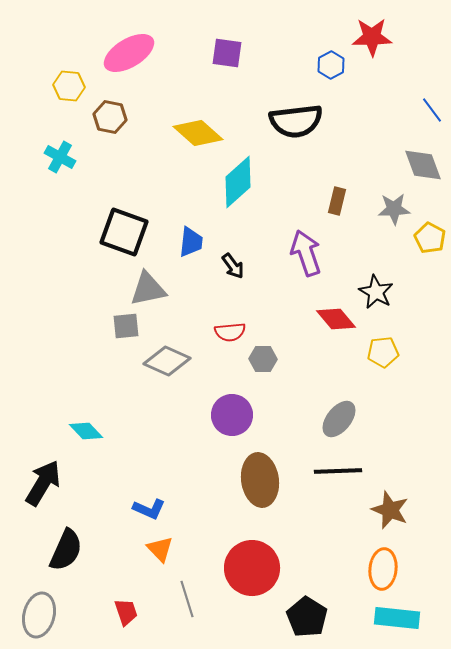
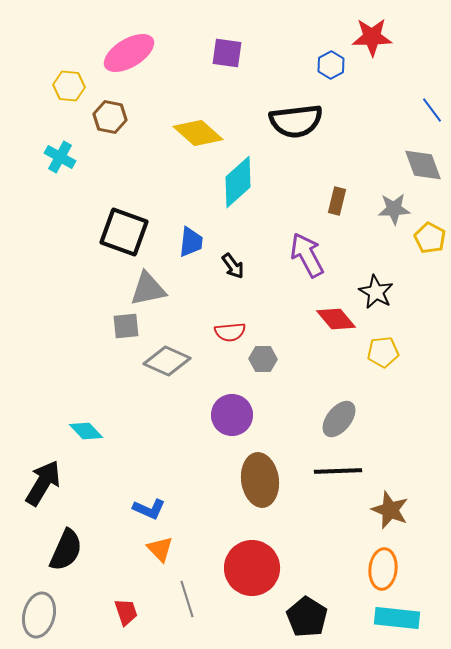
purple arrow at (306, 253): moved 1 px right, 2 px down; rotated 9 degrees counterclockwise
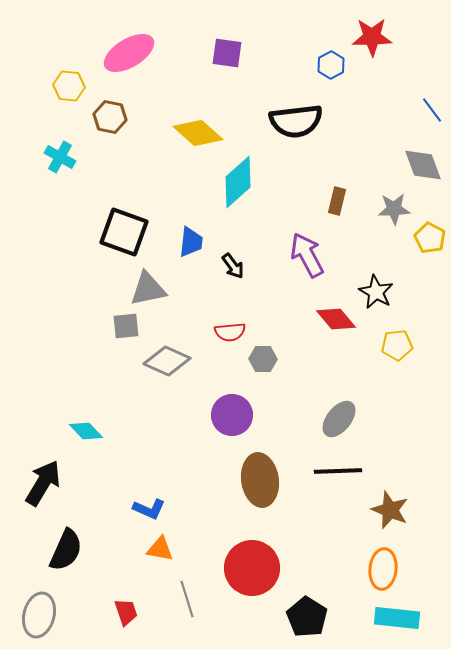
yellow pentagon at (383, 352): moved 14 px right, 7 px up
orange triangle at (160, 549): rotated 36 degrees counterclockwise
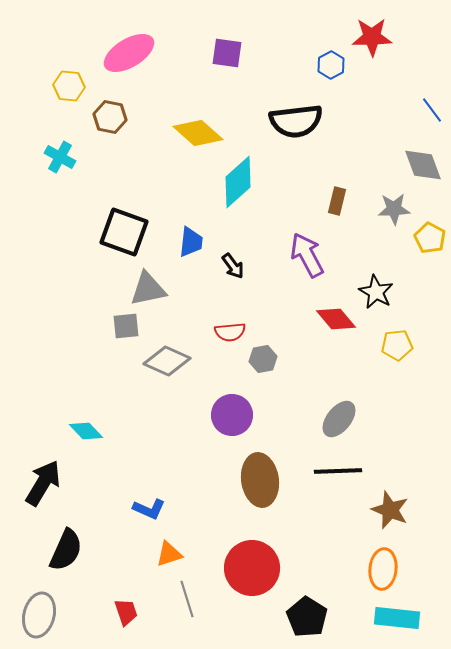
gray hexagon at (263, 359): rotated 12 degrees counterclockwise
orange triangle at (160, 549): moved 9 px right, 5 px down; rotated 28 degrees counterclockwise
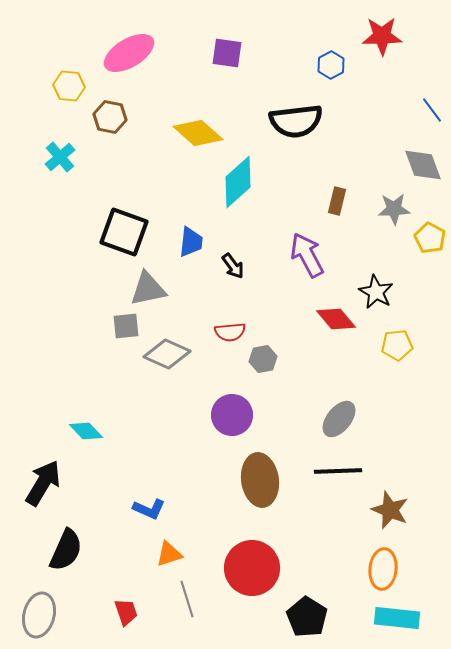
red star at (372, 37): moved 10 px right, 1 px up
cyan cross at (60, 157): rotated 20 degrees clockwise
gray diamond at (167, 361): moved 7 px up
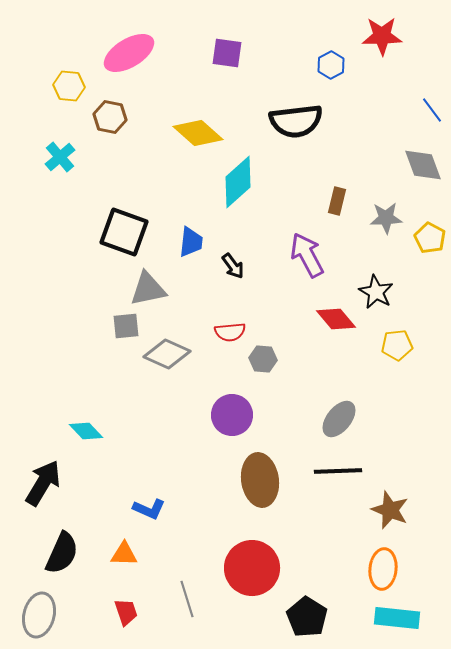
gray star at (394, 209): moved 8 px left, 9 px down
gray hexagon at (263, 359): rotated 16 degrees clockwise
black semicircle at (66, 550): moved 4 px left, 3 px down
orange triangle at (169, 554): moved 45 px left; rotated 20 degrees clockwise
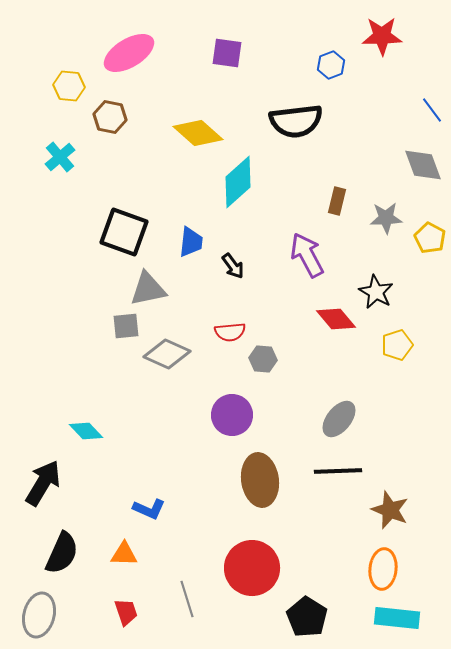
blue hexagon at (331, 65): rotated 8 degrees clockwise
yellow pentagon at (397, 345): rotated 12 degrees counterclockwise
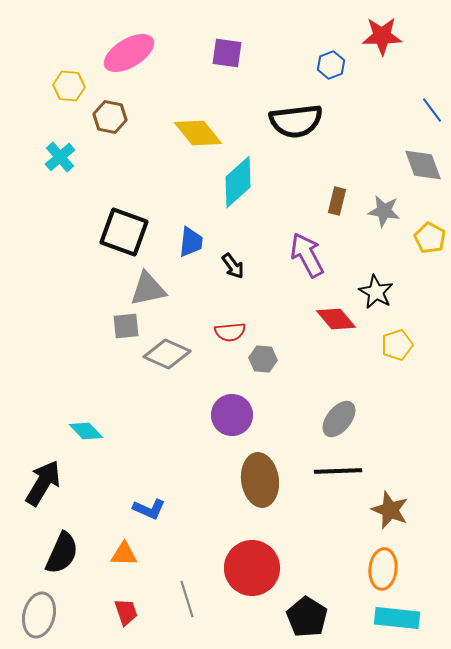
yellow diamond at (198, 133): rotated 9 degrees clockwise
gray star at (386, 218): moved 2 px left, 7 px up; rotated 12 degrees clockwise
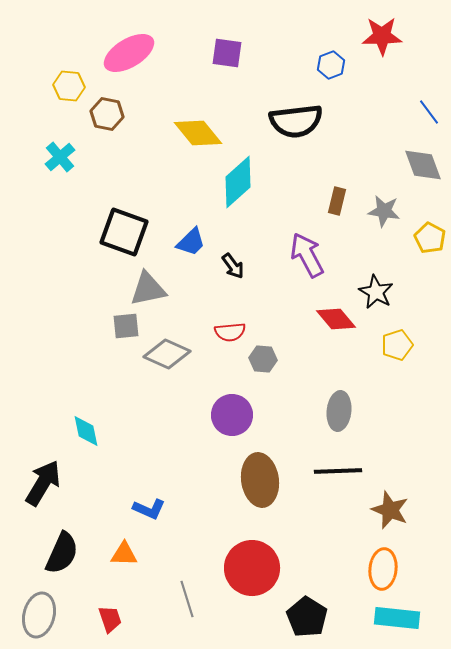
blue line at (432, 110): moved 3 px left, 2 px down
brown hexagon at (110, 117): moved 3 px left, 3 px up
blue trapezoid at (191, 242): rotated 40 degrees clockwise
gray ellipse at (339, 419): moved 8 px up; rotated 33 degrees counterclockwise
cyan diamond at (86, 431): rotated 32 degrees clockwise
red trapezoid at (126, 612): moved 16 px left, 7 px down
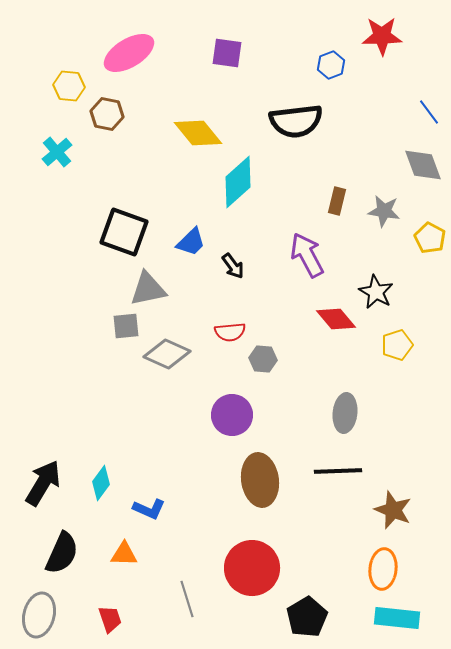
cyan cross at (60, 157): moved 3 px left, 5 px up
gray ellipse at (339, 411): moved 6 px right, 2 px down
cyan diamond at (86, 431): moved 15 px right, 52 px down; rotated 48 degrees clockwise
brown star at (390, 510): moved 3 px right
black pentagon at (307, 617): rotated 9 degrees clockwise
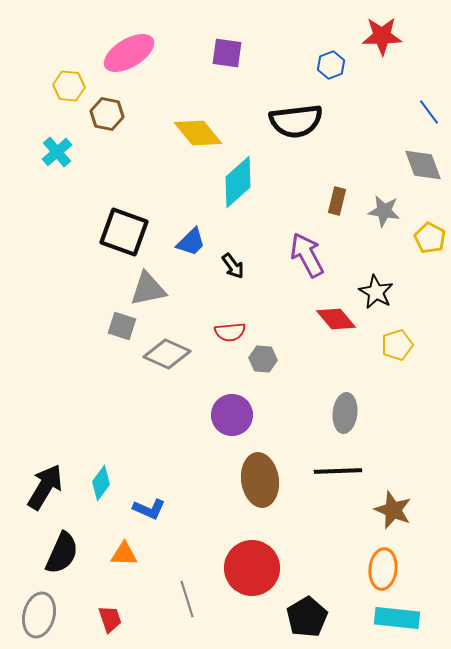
gray square at (126, 326): moved 4 px left; rotated 24 degrees clockwise
black arrow at (43, 483): moved 2 px right, 4 px down
